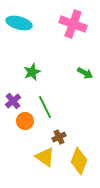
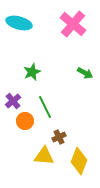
pink cross: rotated 20 degrees clockwise
yellow triangle: moved 1 px left, 1 px up; rotated 30 degrees counterclockwise
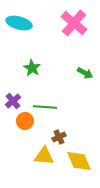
pink cross: moved 1 px right, 1 px up
green star: moved 4 px up; rotated 18 degrees counterclockwise
green line: rotated 60 degrees counterclockwise
yellow diamond: rotated 44 degrees counterclockwise
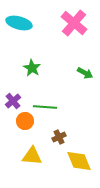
yellow triangle: moved 12 px left
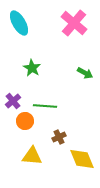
cyan ellipse: rotated 45 degrees clockwise
green line: moved 1 px up
yellow diamond: moved 3 px right, 2 px up
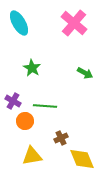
purple cross: rotated 21 degrees counterclockwise
brown cross: moved 2 px right, 1 px down
yellow triangle: rotated 15 degrees counterclockwise
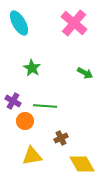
yellow diamond: moved 5 px down; rotated 8 degrees counterclockwise
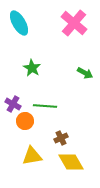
purple cross: moved 3 px down
yellow diamond: moved 11 px left, 2 px up
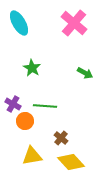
brown cross: rotated 24 degrees counterclockwise
yellow diamond: rotated 12 degrees counterclockwise
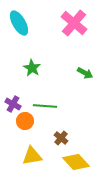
yellow diamond: moved 5 px right
